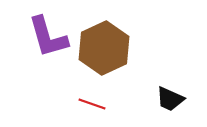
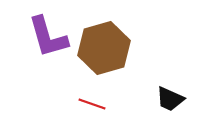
brown hexagon: rotated 9 degrees clockwise
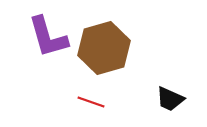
red line: moved 1 px left, 2 px up
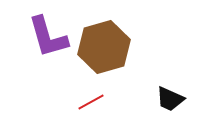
brown hexagon: moved 1 px up
red line: rotated 48 degrees counterclockwise
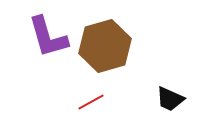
brown hexagon: moved 1 px right, 1 px up
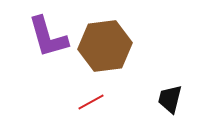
brown hexagon: rotated 9 degrees clockwise
black trapezoid: rotated 80 degrees clockwise
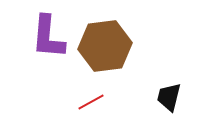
purple L-shape: rotated 21 degrees clockwise
black trapezoid: moved 1 px left, 2 px up
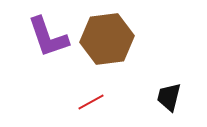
purple L-shape: rotated 24 degrees counterclockwise
brown hexagon: moved 2 px right, 7 px up
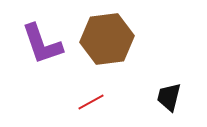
purple L-shape: moved 6 px left, 7 px down
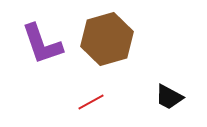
brown hexagon: rotated 9 degrees counterclockwise
black trapezoid: rotated 76 degrees counterclockwise
